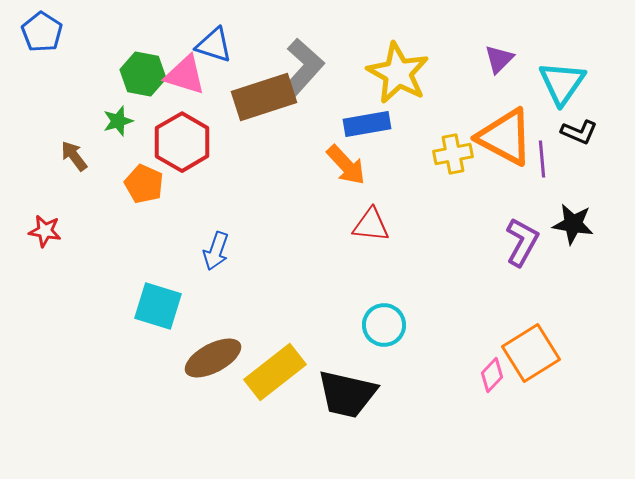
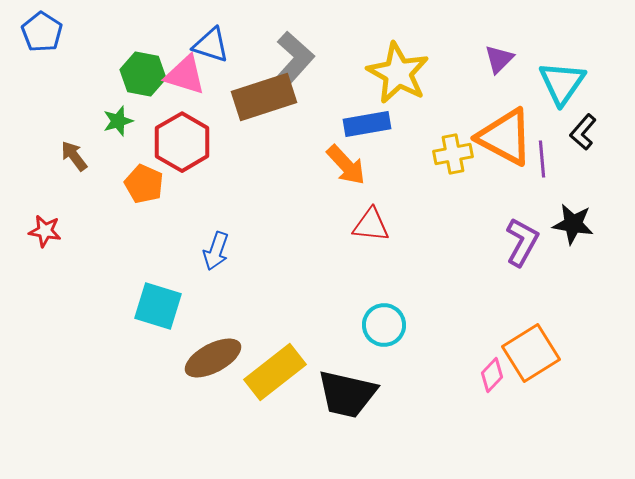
blue triangle: moved 3 px left
gray L-shape: moved 10 px left, 7 px up
black L-shape: moved 4 px right; rotated 108 degrees clockwise
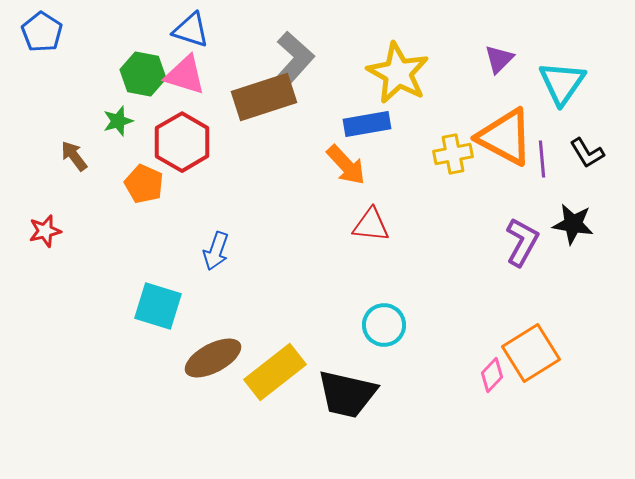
blue triangle: moved 20 px left, 15 px up
black L-shape: moved 4 px right, 21 px down; rotated 72 degrees counterclockwise
red star: rotated 24 degrees counterclockwise
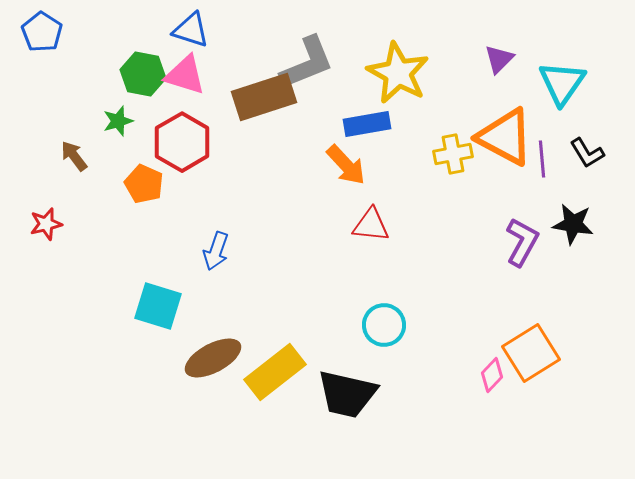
gray L-shape: moved 15 px right, 1 px down; rotated 26 degrees clockwise
red star: moved 1 px right, 7 px up
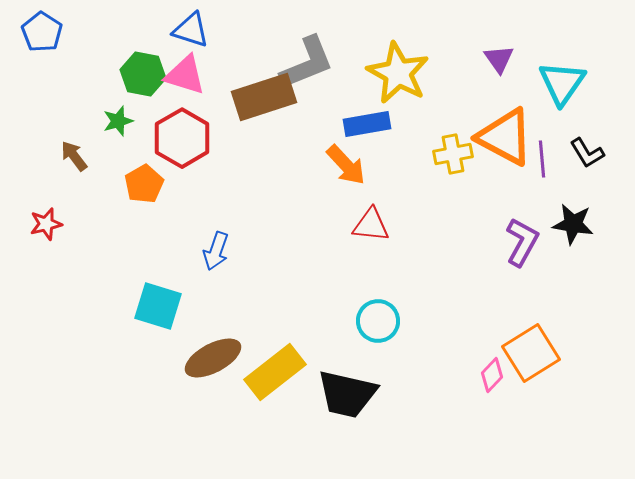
purple triangle: rotated 20 degrees counterclockwise
red hexagon: moved 4 px up
orange pentagon: rotated 18 degrees clockwise
cyan circle: moved 6 px left, 4 px up
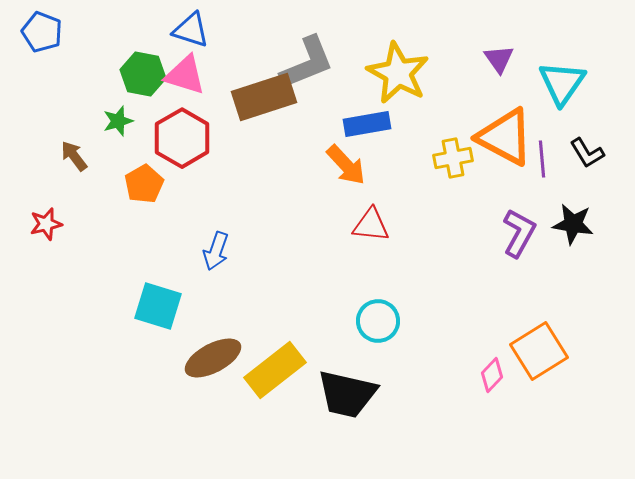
blue pentagon: rotated 12 degrees counterclockwise
yellow cross: moved 4 px down
purple L-shape: moved 3 px left, 9 px up
orange square: moved 8 px right, 2 px up
yellow rectangle: moved 2 px up
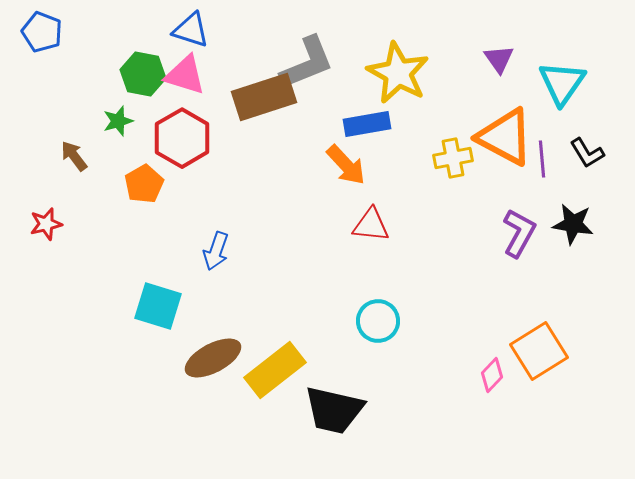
black trapezoid: moved 13 px left, 16 px down
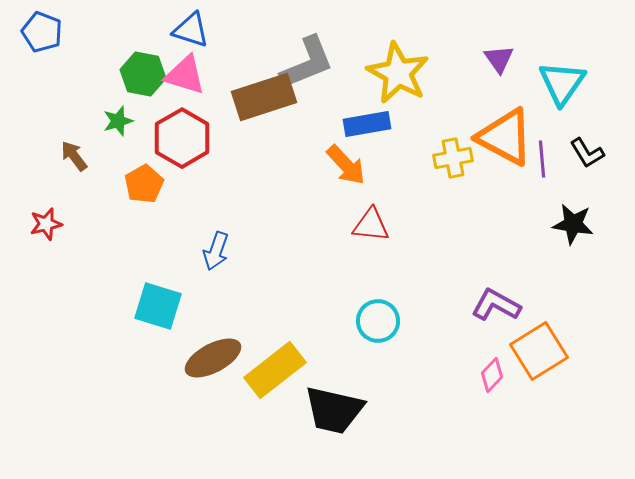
purple L-shape: moved 23 px left, 72 px down; rotated 90 degrees counterclockwise
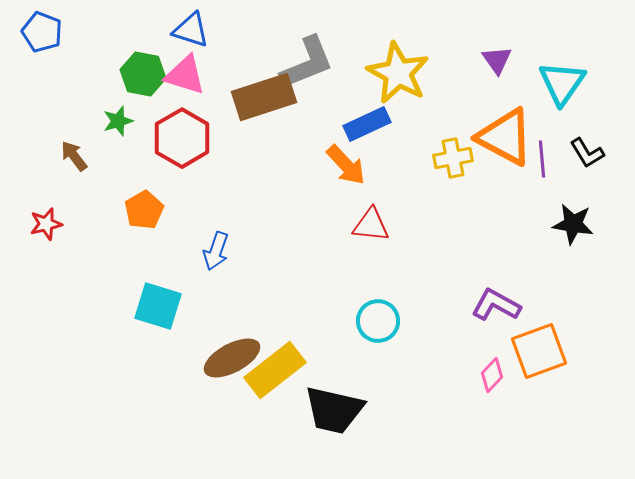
purple triangle: moved 2 px left, 1 px down
blue rectangle: rotated 15 degrees counterclockwise
orange pentagon: moved 26 px down
orange square: rotated 12 degrees clockwise
brown ellipse: moved 19 px right
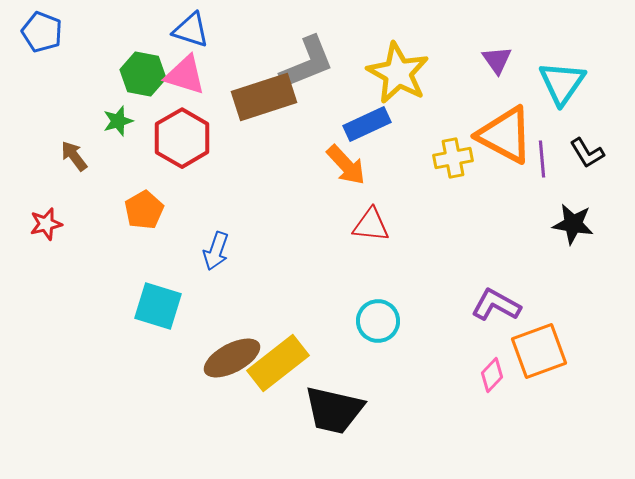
orange triangle: moved 2 px up
yellow rectangle: moved 3 px right, 7 px up
